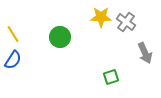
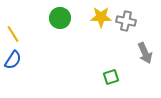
gray cross: moved 1 px up; rotated 24 degrees counterclockwise
green circle: moved 19 px up
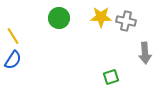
green circle: moved 1 px left
yellow line: moved 2 px down
gray arrow: rotated 20 degrees clockwise
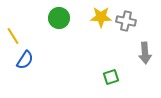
blue semicircle: moved 12 px right
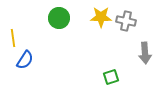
yellow line: moved 2 px down; rotated 24 degrees clockwise
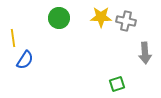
green square: moved 6 px right, 7 px down
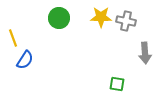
yellow line: rotated 12 degrees counterclockwise
green square: rotated 28 degrees clockwise
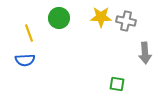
yellow line: moved 16 px right, 5 px up
blue semicircle: rotated 54 degrees clockwise
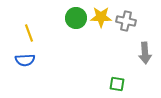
green circle: moved 17 px right
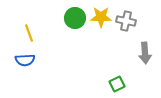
green circle: moved 1 px left
green square: rotated 35 degrees counterclockwise
